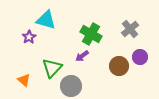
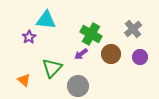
cyan triangle: rotated 10 degrees counterclockwise
gray cross: moved 3 px right
purple arrow: moved 1 px left, 2 px up
brown circle: moved 8 px left, 12 px up
gray circle: moved 7 px right
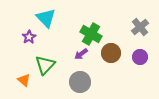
cyan triangle: moved 2 px up; rotated 40 degrees clockwise
gray cross: moved 7 px right, 2 px up
brown circle: moved 1 px up
green triangle: moved 7 px left, 3 px up
gray circle: moved 2 px right, 4 px up
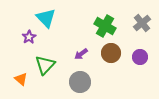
gray cross: moved 2 px right, 4 px up
green cross: moved 14 px right, 8 px up
orange triangle: moved 3 px left, 1 px up
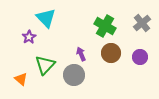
purple arrow: rotated 104 degrees clockwise
gray circle: moved 6 px left, 7 px up
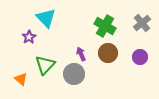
brown circle: moved 3 px left
gray circle: moved 1 px up
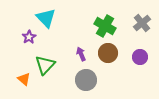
gray circle: moved 12 px right, 6 px down
orange triangle: moved 3 px right
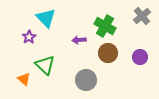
gray cross: moved 7 px up
purple arrow: moved 2 px left, 14 px up; rotated 72 degrees counterclockwise
green triangle: rotated 30 degrees counterclockwise
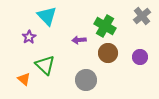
cyan triangle: moved 1 px right, 2 px up
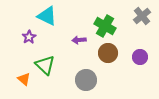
cyan triangle: rotated 20 degrees counterclockwise
